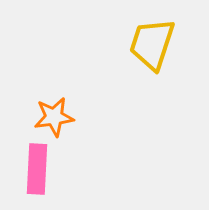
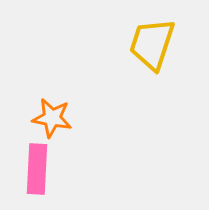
orange star: moved 2 px left, 1 px down; rotated 18 degrees clockwise
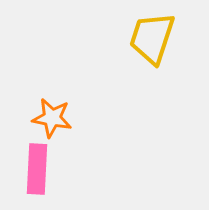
yellow trapezoid: moved 6 px up
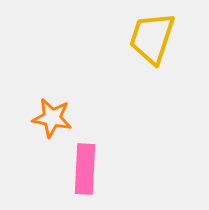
pink rectangle: moved 48 px right
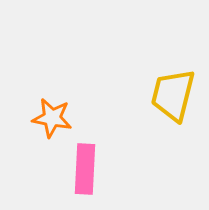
yellow trapezoid: moved 21 px right, 57 px down; rotated 4 degrees counterclockwise
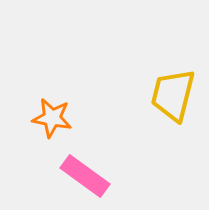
pink rectangle: moved 7 px down; rotated 57 degrees counterclockwise
